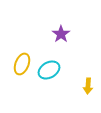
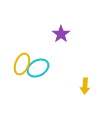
cyan ellipse: moved 11 px left, 2 px up
yellow arrow: moved 3 px left
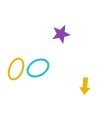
purple star: rotated 24 degrees clockwise
yellow ellipse: moved 6 px left, 5 px down
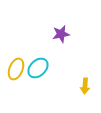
cyan ellipse: rotated 15 degrees counterclockwise
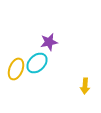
purple star: moved 12 px left, 8 px down
cyan ellipse: moved 1 px left, 5 px up
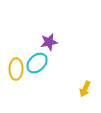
yellow ellipse: rotated 20 degrees counterclockwise
yellow arrow: moved 3 px down; rotated 21 degrees clockwise
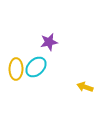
cyan ellipse: moved 1 px left, 4 px down
yellow arrow: moved 2 px up; rotated 84 degrees clockwise
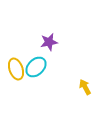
yellow ellipse: rotated 20 degrees counterclockwise
yellow arrow: rotated 42 degrees clockwise
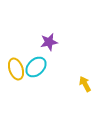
yellow arrow: moved 3 px up
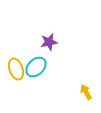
yellow arrow: moved 1 px right, 8 px down
